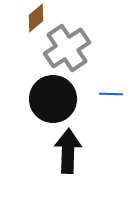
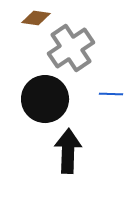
brown diamond: rotated 48 degrees clockwise
gray cross: moved 4 px right
black circle: moved 8 px left
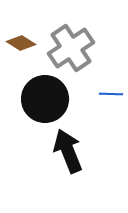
brown diamond: moved 15 px left, 25 px down; rotated 24 degrees clockwise
black arrow: rotated 24 degrees counterclockwise
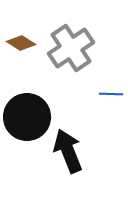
black circle: moved 18 px left, 18 px down
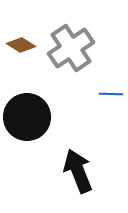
brown diamond: moved 2 px down
black arrow: moved 10 px right, 20 px down
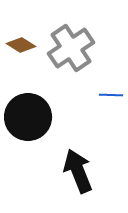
blue line: moved 1 px down
black circle: moved 1 px right
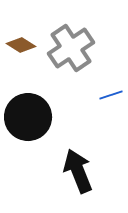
blue line: rotated 20 degrees counterclockwise
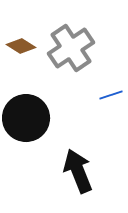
brown diamond: moved 1 px down
black circle: moved 2 px left, 1 px down
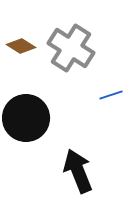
gray cross: rotated 24 degrees counterclockwise
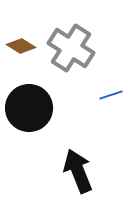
black circle: moved 3 px right, 10 px up
